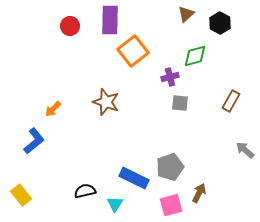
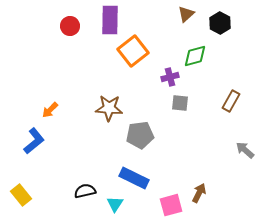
brown star: moved 3 px right, 6 px down; rotated 16 degrees counterclockwise
orange arrow: moved 3 px left, 1 px down
gray pentagon: moved 30 px left, 32 px up; rotated 12 degrees clockwise
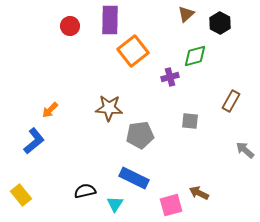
gray square: moved 10 px right, 18 px down
brown arrow: rotated 90 degrees counterclockwise
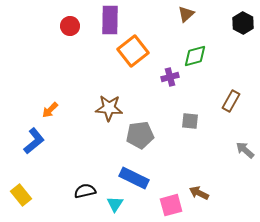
black hexagon: moved 23 px right
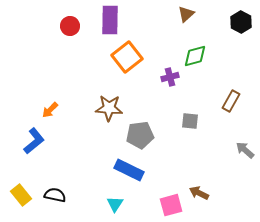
black hexagon: moved 2 px left, 1 px up
orange square: moved 6 px left, 6 px down
blue rectangle: moved 5 px left, 8 px up
black semicircle: moved 30 px left, 4 px down; rotated 25 degrees clockwise
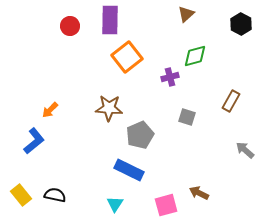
black hexagon: moved 2 px down
gray square: moved 3 px left, 4 px up; rotated 12 degrees clockwise
gray pentagon: rotated 16 degrees counterclockwise
pink square: moved 5 px left
